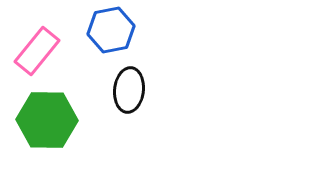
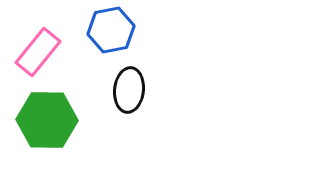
pink rectangle: moved 1 px right, 1 px down
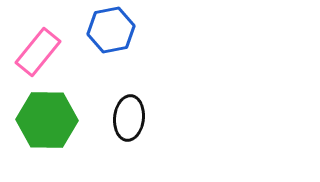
black ellipse: moved 28 px down
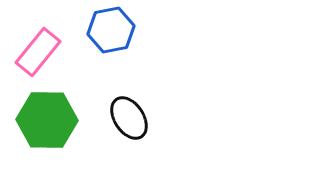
black ellipse: rotated 39 degrees counterclockwise
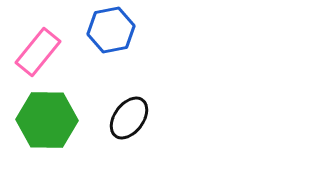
black ellipse: rotated 69 degrees clockwise
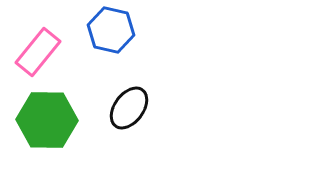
blue hexagon: rotated 24 degrees clockwise
black ellipse: moved 10 px up
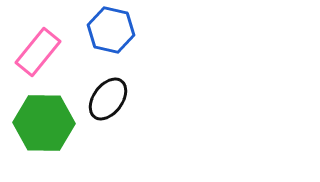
black ellipse: moved 21 px left, 9 px up
green hexagon: moved 3 px left, 3 px down
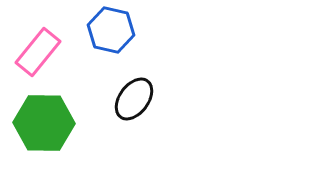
black ellipse: moved 26 px right
